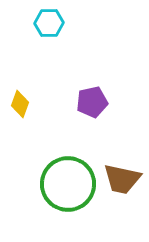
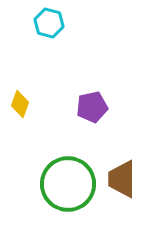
cyan hexagon: rotated 16 degrees clockwise
purple pentagon: moved 5 px down
brown trapezoid: rotated 78 degrees clockwise
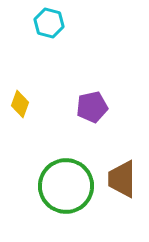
green circle: moved 2 px left, 2 px down
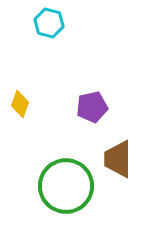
brown trapezoid: moved 4 px left, 20 px up
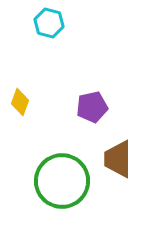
yellow diamond: moved 2 px up
green circle: moved 4 px left, 5 px up
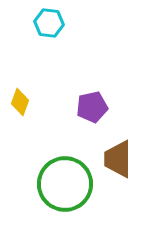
cyan hexagon: rotated 8 degrees counterclockwise
green circle: moved 3 px right, 3 px down
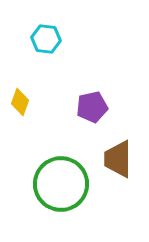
cyan hexagon: moved 3 px left, 16 px down
green circle: moved 4 px left
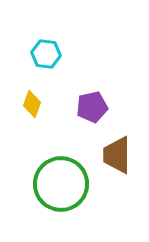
cyan hexagon: moved 15 px down
yellow diamond: moved 12 px right, 2 px down
brown trapezoid: moved 1 px left, 4 px up
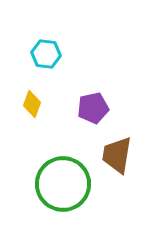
purple pentagon: moved 1 px right, 1 px down
brown trapezoid: rotated 9 degrees clockwise
green circle: moved 2 px right
